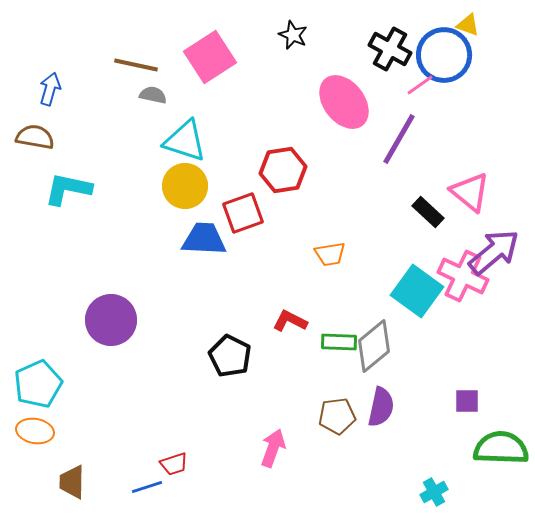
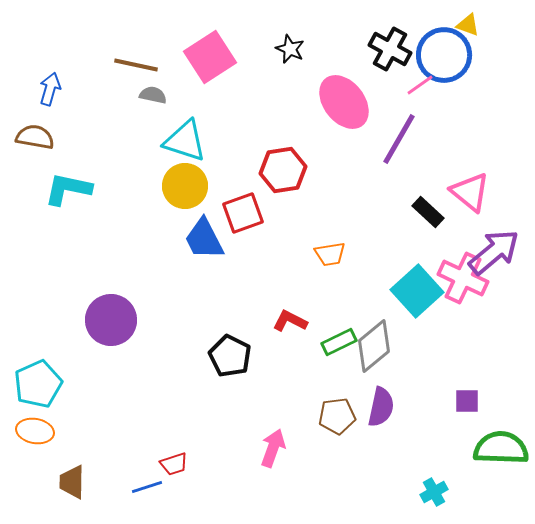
black star: moved 3 px left, 14 px down
blue trapezoid: rotated 120 degrees counterclockwise
pink cross: moved 2 px down
cyan square: rotated 12 degrees clockwise
green rectangle: rotated 28 degrees counterclockwise
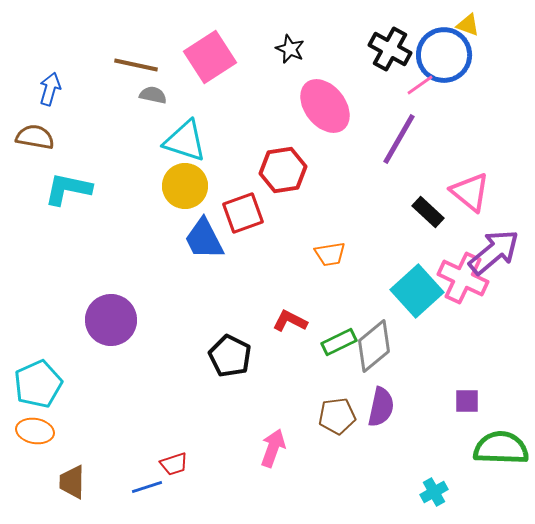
pink ellipse: moved 19 px left, 4 px down
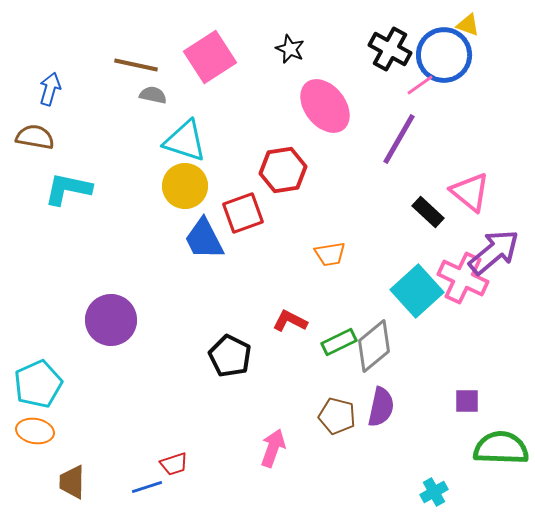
brown pentagon: rotated 21 degrees clockwise
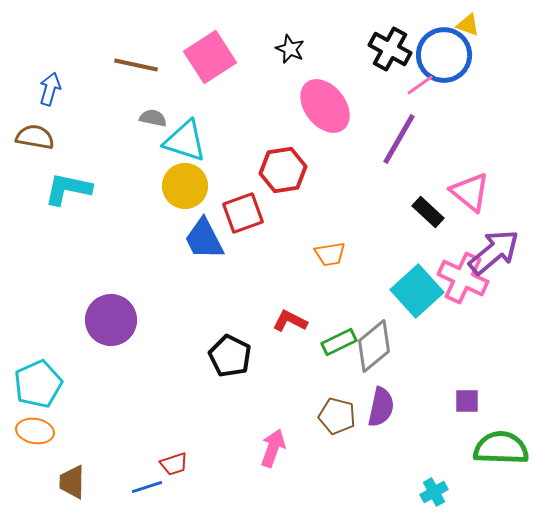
gray semicircle: moved 23 px down
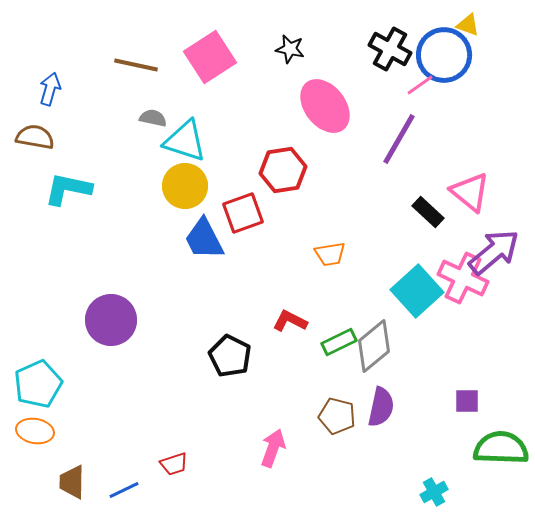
black star: rotated 12 degrees counterclockwise
blue line: moved 23 px left, 3 px down; rotated 8 degrees counterclockwise
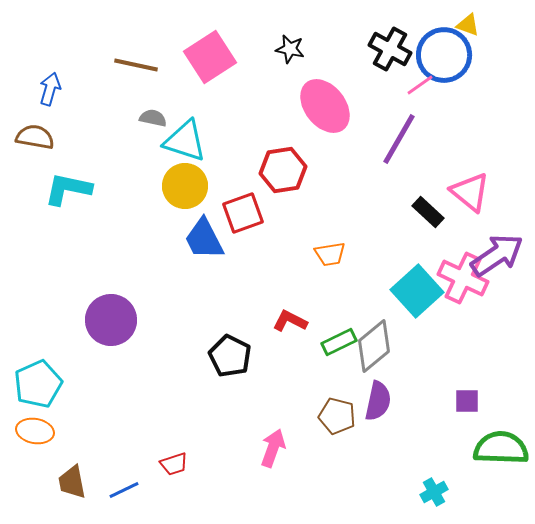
purple arrow: moved 3 px right, 3 px down; rotated 6 degrees clockwise
purple semicircle: moved 3 px left, 6 px up
brown trapezoid: rotated 12 degrees counterclockwise
